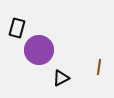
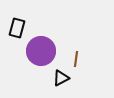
purple circle: moved 2 px right, 1 px down
brown line: moved 23 px left, 8 px up
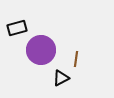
black rectangle: rotated 60 degrees clockwise
purple circle: moved 1 px up
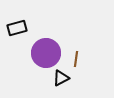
purple circle: moved 5 px right, 3 px down
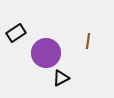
black rectangle: moved 1 px left, 5 px down; rotated 18 degrees counterclockwise
brown line: moved 12 px right, 18 px up
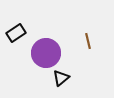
brown line: rotated 21 degrees counterclockwise
black triangle: rotated 12 degrees counterclockwise
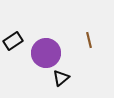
black rectangle: moved 3 px left, 8 px down
brown line: moved 1 px right, 1 px up
